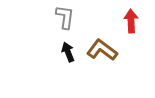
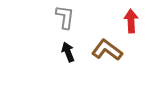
brown L-shape: moved 5 px right
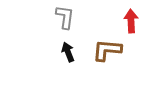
brown L-shape: rotated 32 degrees counterclockwise
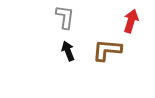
red arrow: rotated 20 degrees clockwise
black arrow: moved 1 px up
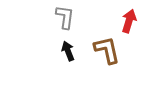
red arrow: moved 2 px left
brown L-shape: rotated 72 degrees clockwise
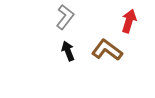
gray L-shape: rotated 30 degrees clockwise
brown L-shape: rotated 40 degrees counterclockwise
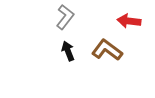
red arrow: rotated 100 degrees counterclockwise
